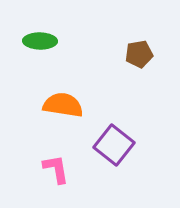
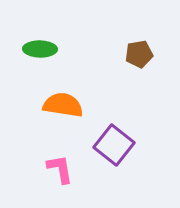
green ellipse: moved 8 px down
pink L-shape: moved 4 px right
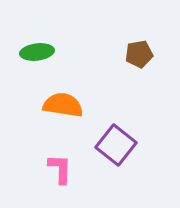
green ellipse: moved 3 px left, 3 px down; rotated 8 degrees counterclockwise
purple square: moved 2 px right
pink L-shape: rotated 12 degrees clockwise
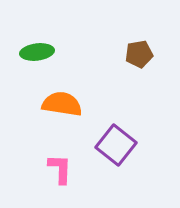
orange semicircle: moved 1 px left, 1 px up
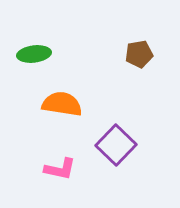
green ellipse: moved 3 px left, 2 px down
purple square: rotated 6 degrees clockwise
pink L-shape: rotated 100 degrees clockwise
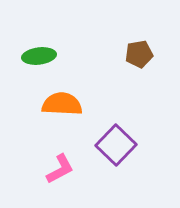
green ellipse: moved 5 px right, 2 px down
orange semicircle: rotated 6 degrees counterclockwise
pink L-shape: rotated 40 degrees counterclockwise
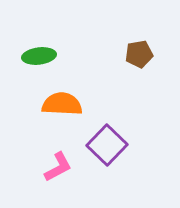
purple square: moved 9 px left
pink L-shape: moved 2 px left, 2 px up
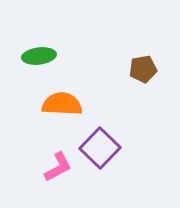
brown pentagon: moved 4 px right, 15 px down
purple square: moved 7 px left, 3 px down
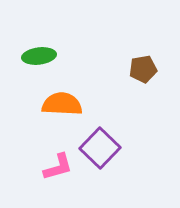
pink L-shape: rotated 12 degrees clockwise
